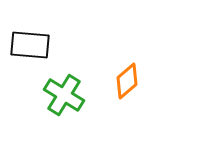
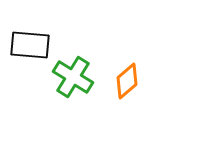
green cross: moved 9 px right, 18 px up
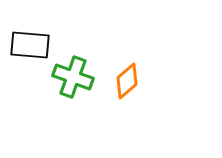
green cross: rotated 12 degrees counterclockwise
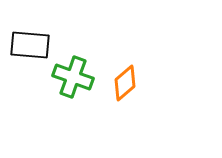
orange diamond: moved 2 px left, 2 px down
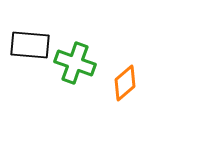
green cross: moved 2 px right, 14 px up
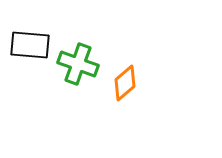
green cross: moved 3 px right, 1 px down
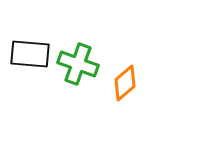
black rectangle: moved 9 px down
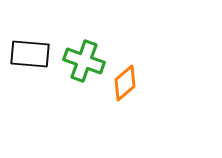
green cross: moved 6 px right, 3 px up
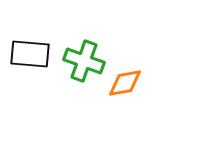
orange diamond: rotated 30 degrees clockwise
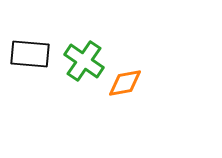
green cross: rotated 15 degrees clockwise
